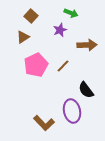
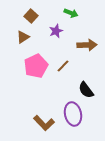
purple star: moved 4 px left, 1 px down
pink pentagon: moved 1 px down
purple ellipse: moved 1 px right, 3 px down
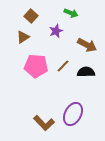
brown arrow: rotated 30 degrees clockwise
pink pentagon: rotated 30 degrees clockwise
black semicircle: moved 18 px up; rotated 126 degrees clockwise
purple ellipse: rotated 40 degrees clockwise
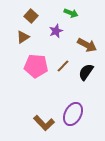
black semicircle: rotated 54 degrees counterclockwise
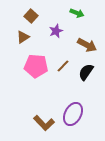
green arrow: moved 6 px right
